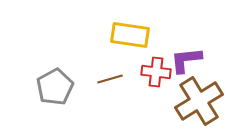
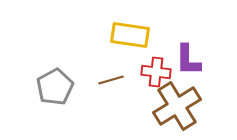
purple L-shape: moved 2 px right; rotated 84 degrees counterclockwise
brown line: moved 1 px right, 1 px down
brown cross: moved 22 px left, 5 px down
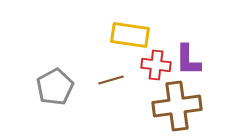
red cross: moved 7 px up
brown cross: rotated 24 degrees clockwise
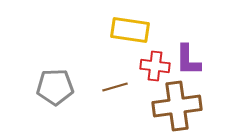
yellow rectangle: moved 5 px up
red cross: moved 1 px left, 1 px down
brown line: moved 4 px right, 7 px down
gray pentagon: rotated 27 degrees clockwise
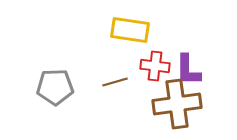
purple L-shape: moved 10 px down
brown line: moved 5 px up
brown cross: moved 2 px up
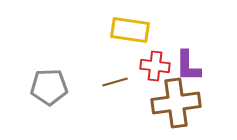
purple L-shape: moved 4 px up
gray pentagon: moved 6 px left
brown cross: moved 1 px left, 1 px up
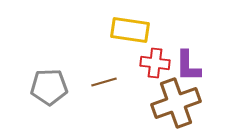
red cross: moved 3 px up
brown line: moved 11 px left
brown cross: rotated 12 degrees counterclockwise
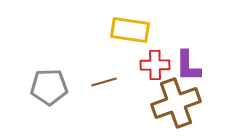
red cross: moved 2 px down; rotated 8 degrees counterclockwise
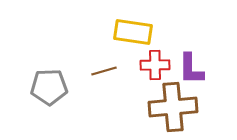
yellow rectangle: moved 3 px right, 2 px down
purple L-shape: moved 3 px right, 3 px down
brown line: moved 11 px up
brown cross: moved 3 px left, 4 px down; rotated 15 degrees clockwise
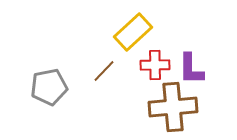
yellow rectangle: rotated 51 degrees counterclockwise
brown line: rotated 30 degrees counterclockwise
gray pentagon: rotated 9 degrees counterclockwise
